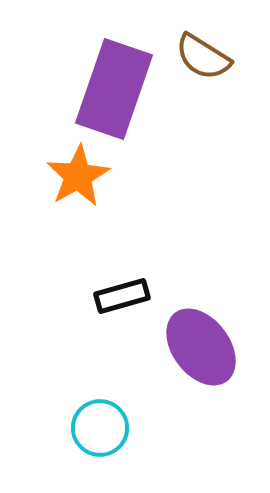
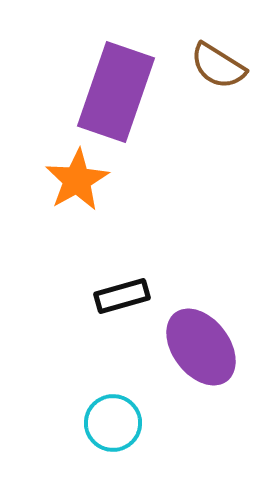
brown semicircle: moved 15 px right, 9 px down
purple rectangle: moved 2 px right, 3 px down
orange star: moved 1 px left, 4 px down
cyan circle: moved 13 px right, 5 px up
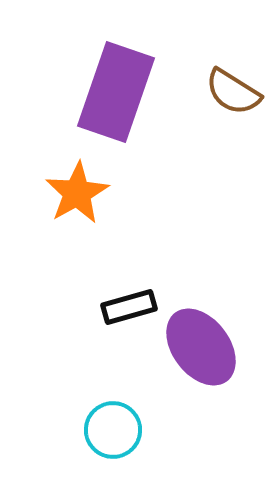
brown semicircle: moved 15 px right, 26 px down
orange star: moved 13 px down
black rectangle: moved 7 px right, 11 px down
cyan circle: moved 7 px down
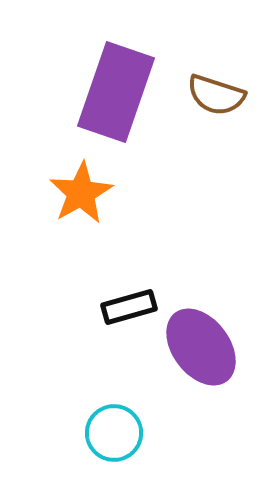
brown semicircle: moved 17 px left, 3 px down; rotated 14 degrees counterclockwise
orange star: moved 4 px right
cyan circle: moved 1 px right, 3 px down
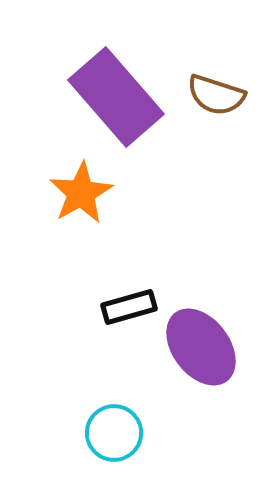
purple rectangle: moved 5 px down; rotated 60 degrees counterclockwise
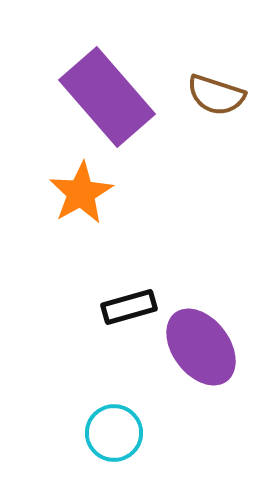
purple rectangle: moved 9 px left
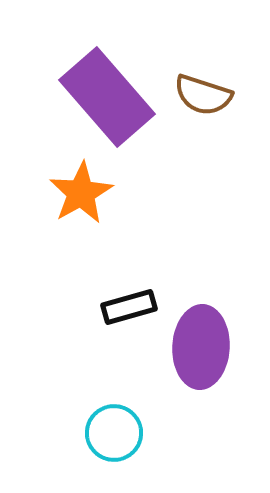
brown semicircle: moved 13 px left
purple ellipse: rotated 40 degrees clockwise
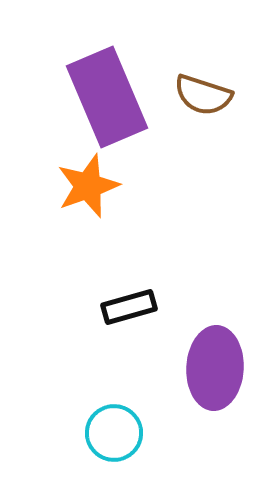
purple rectangle: rotated 18 degrees clockwise
orange star: moved 7 px right, 7 px up; rotated 10 degrees clockwise
purple ellipse: moved 14 px right, 21 px down
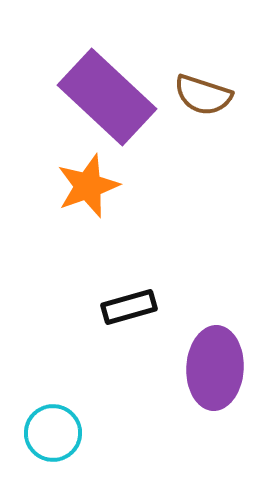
purple rectangle: rotated 24 degrees counterclockwise
cyan circle: moved 61 px left
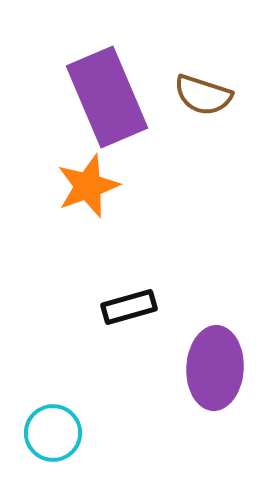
purple rectangle: rotated 24 degrees clockwise
